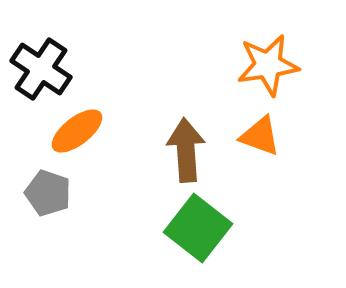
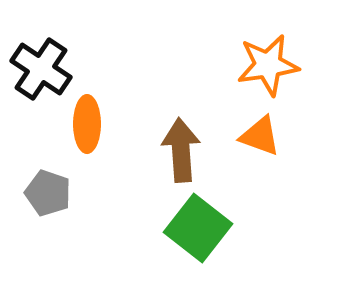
orange ellipse: moved 10 px right, 7 px up; rotated 52 degrees counterclockwise
brown arrow: moved 5 px left
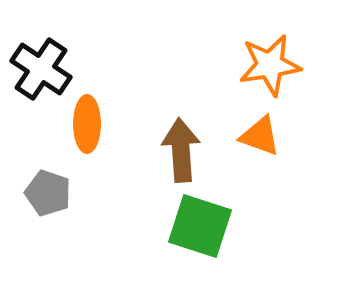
orange star: moved 2 px right
green square: moved 2 px right, 2 px up; rotated 20 degrees counterclockwise
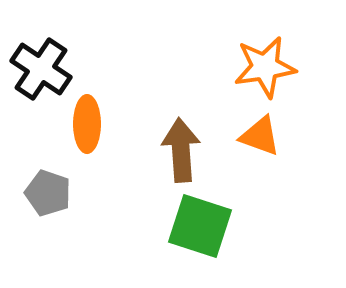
orange star: moved 5 px left, 2 px down
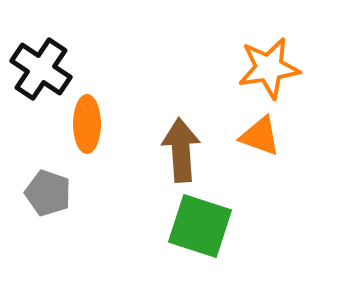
orange star: moved 4 px right, 1 px down
